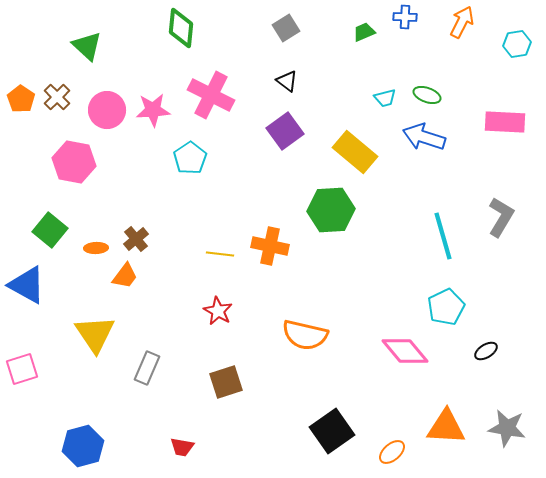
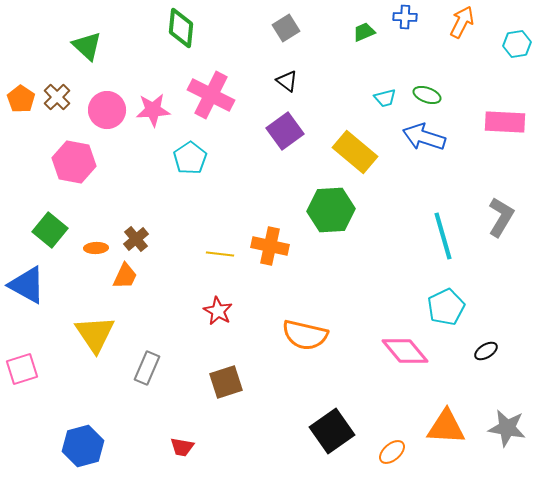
orange trapezoid at (125, 276): rotated 12 degrees counterclockwise
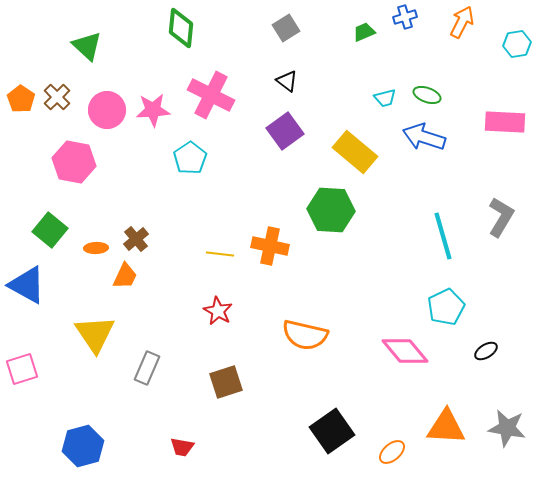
blue cross at (405, 17): rotated 20 degrees counterclockwise
green hexagon at (331, 210): rotated 6 degrees clockwise
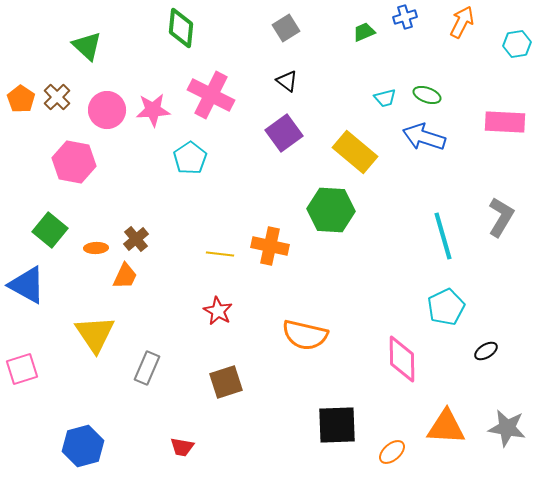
purple square at (285, 131): moved 1 px left, 2 px down
pink diamond at (405, 351): moved 3 px left, 8 px down; rotated 39 degrees clockwise
black square at (332, 431): moved 5 px right, 6 px up; rotated 33 degrees clockwise
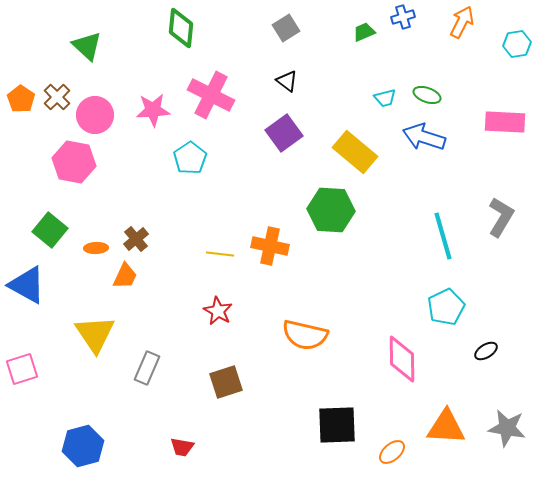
blue cross at (405, 17): moved 2 px left
pink circle at (107, 110): moved 12 px left, 5 px down
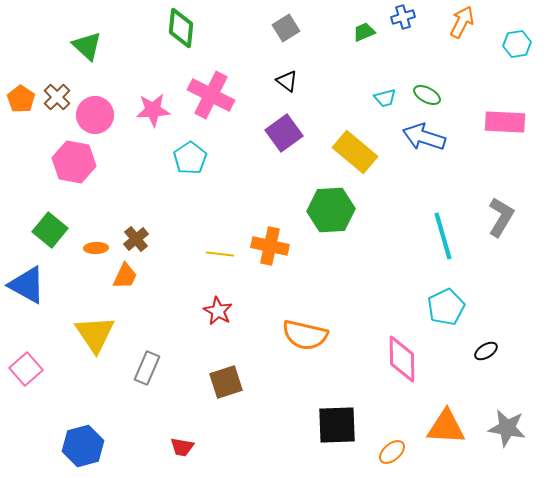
green ellipse at (427, 95): rotated 8 degrees clockwise
green hexagon at (331, 210): rotated 6 degrees counterclockwise
pink square at (22, 369): moved 4 px right; rotated 24 degrees counterclockwise
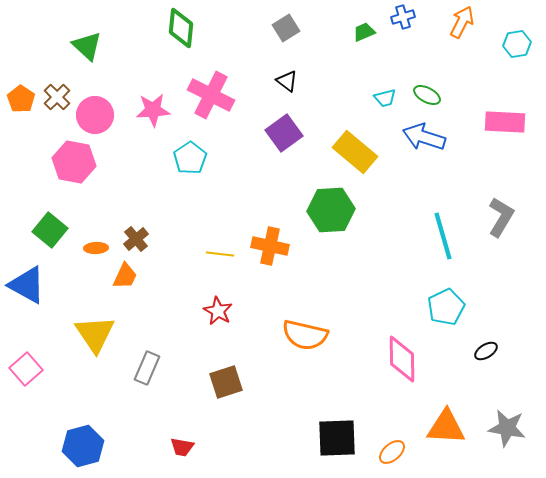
black square at (337, 425): moved 13 px down
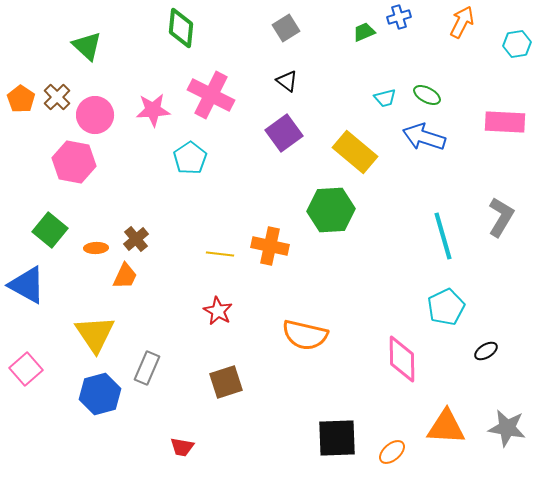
blue cross at (403, 17): moved 4 px left
blue hexagon at (83, 446): moved 17 px right, 52 px up
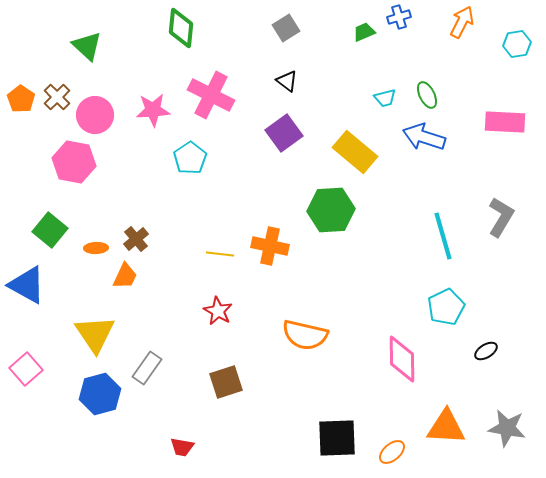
green ellipse at (427, 95): rotated 36 degrees clockwise
gray rectangle at (147, 368): rotated 12 degrees clockwise
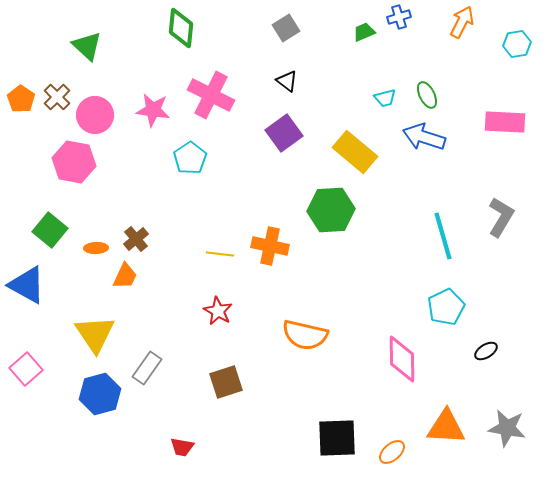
pink star at (153, 110): rotated 12 degrees clockwise
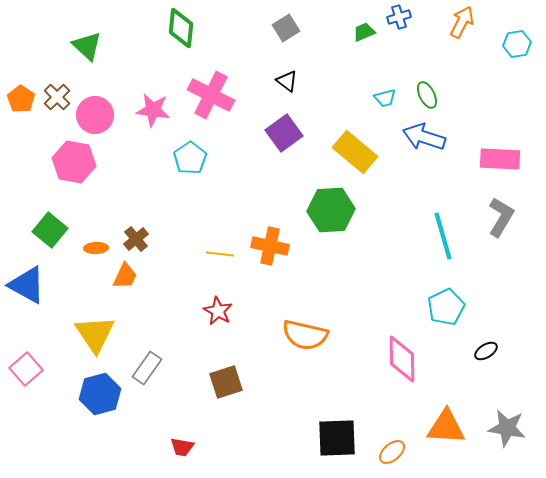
pink rectangle at (505, 122): moved 5 px left, 37 px down
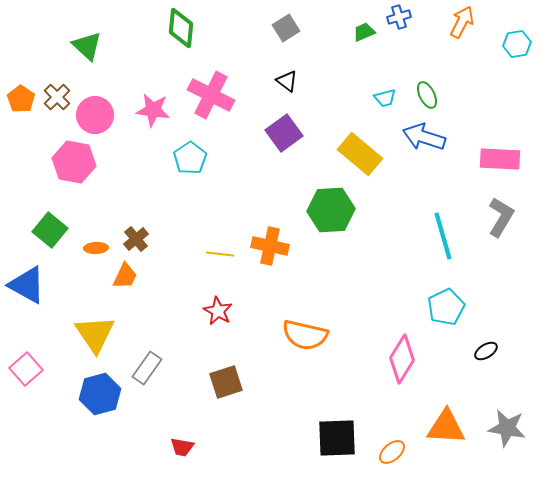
yellow rectangle at (355, 152): moved 5 px right, 2 px down
pink diamond at (402, 359): rotated 33 degrees clockwise
